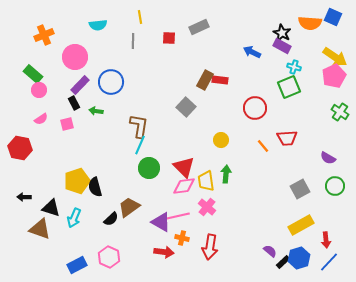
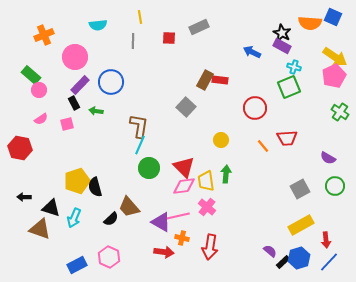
green rectangle at (33, 74): moved 2 px left, 1 px down
brown trapezoid at (129, 207): rotated 95 degrees counterclockwise
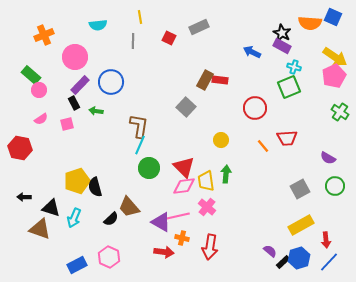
red square at (169, 38): rotated 24 degrees clockwise
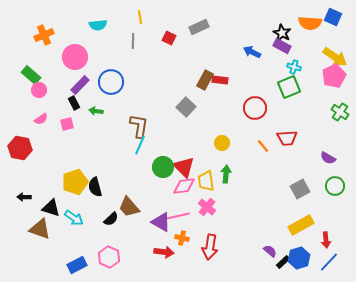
yellow circle at (221, 140): moved 1 px right, 3 px down
green circle at (149, 168): moved 14 px right, 1 px up
yellow pentagon at (77, 181): moved 2 px left, 1 px down
cyan arrow at (74, 218): rotated 78 degrees counterclockwise
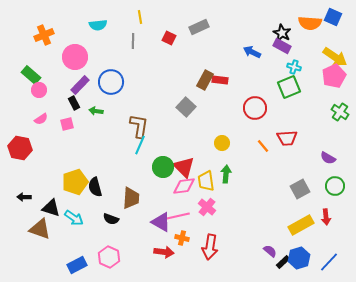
brown trapezoid at (129, 207): moved 2 px right, 9 px up; rotated 135 degrees counterclockwise
black semicircle at (111, 219): rotated 63 degrees clockwise
red arrow at (326, 240): moved 23 px up
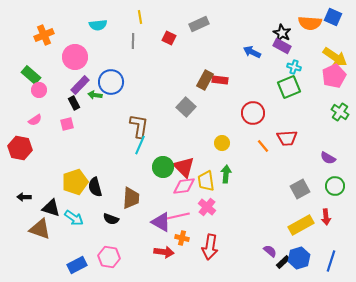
gray rectangle at (199, 27): moved 3 px up
red circle at (255, 108): moved 2 px left, 5 px down
green arrow at (96, 111): moved 1 px left, 16 px up
pink semicircle at (41, 119): moved 6 px left, 1 px down
pink hexagon at (109, 257): rotated 15 degrees counterclockwise
blue line at (329, 262): moved 2 px right, 1 px up; rotated 25 degrees counterclockwise
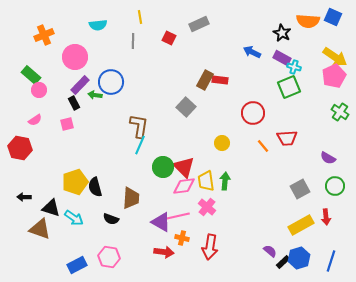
orange semicircle at (310, 23): moved 2 px left, 2 px up
purple rectangle at (282, 46): moved 12 px down
green arrow at (226, 174): moved 1 px left, 7 px down
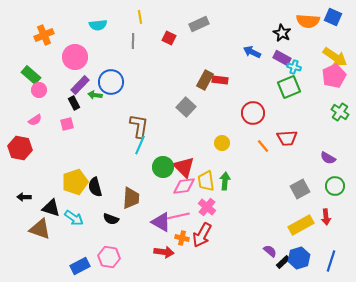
red arrow at (210, 247): moved 8 px left, 12 px up; rotated 20 degrees clockwise
blue rectangle at (77, 265): moved 3 px right, 1 px down
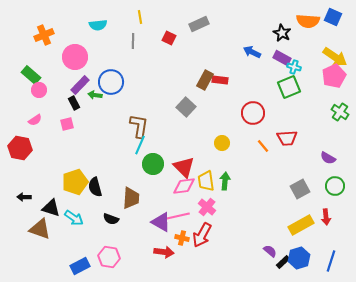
green circle at (163, 167): moved 10 px left, 3 px up
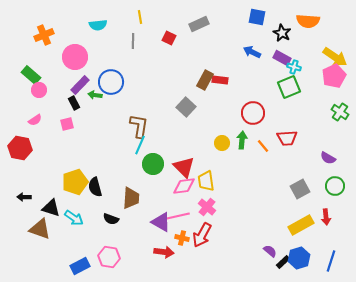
blue square at (333, 17): moved 76 px left; rotated 12 degrees counterclockwise
green arrow at (225, 181): moved 17 px right, 41 px up
